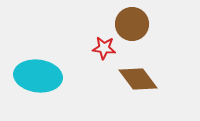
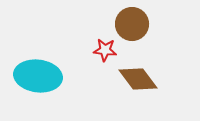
red star: moved 1 px right, 2 px down
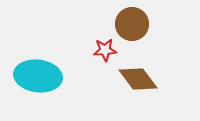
red star: rotated 10 degrees counterclockwise
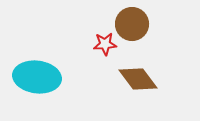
red star: moved 6 px up
cyan ellipse: moved 1 px left, 1 px down
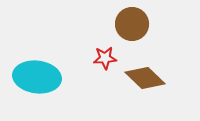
red star: moved 14 px down
brown diamond: moved 7 px right, 1 px up; rotated 9 degrees counterclockwise
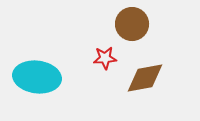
brown diamond: rotated 54 degrees counterclockwise
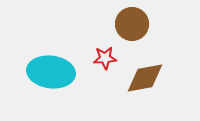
cyan ellipse: moved 14 px right, 5 px up
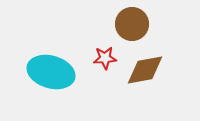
cyan ellipse: rotated 9 degrees clockwise
brown diamond: moved 8 px up
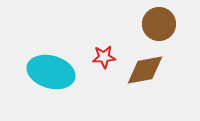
brown circle: moved 27 px right
red star: moved 1 px left, 1 px up
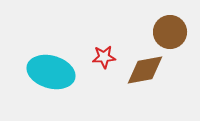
brown circle: moved 11 px right, 8 px down
